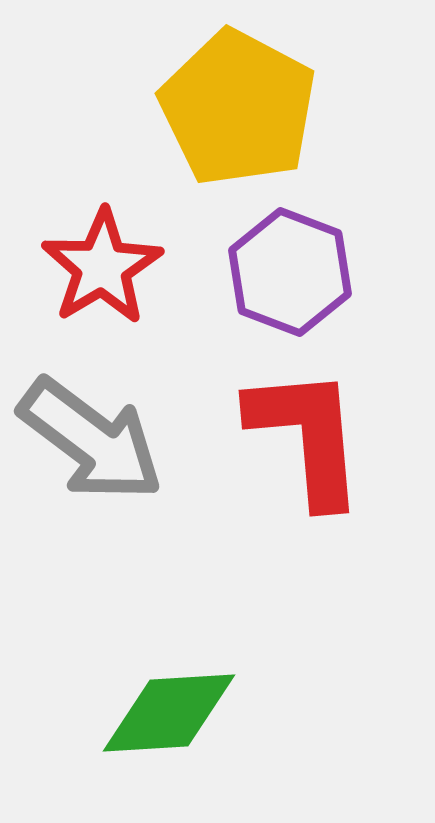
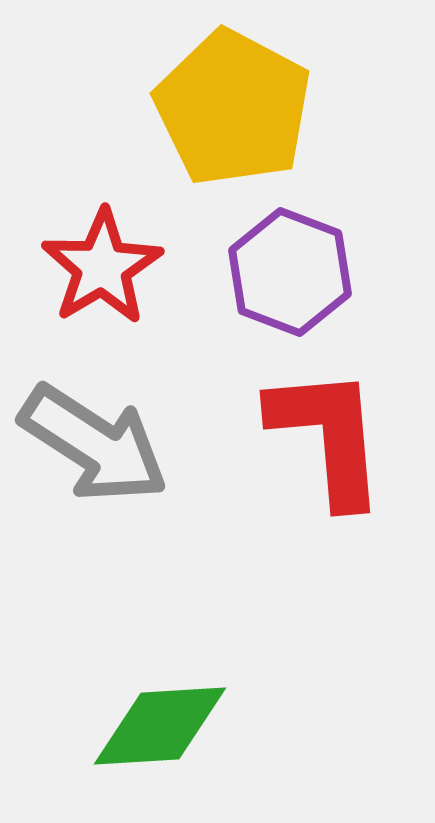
yellow pentagon: moved 5 px left
red L-shape: moved 21 px right
gray arrow: moved 3 px right, 4 px down; rotated 4 degrees counterclockwise
green diamond: moved 9 px left, 13 px down
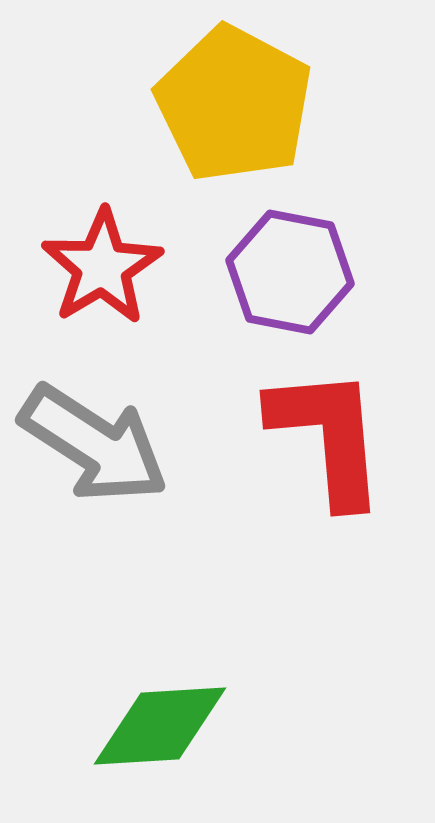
yellow pentagon: moved 1 px right, 4 px up
purple hexagon: rotated 10 degrees counterclockwise
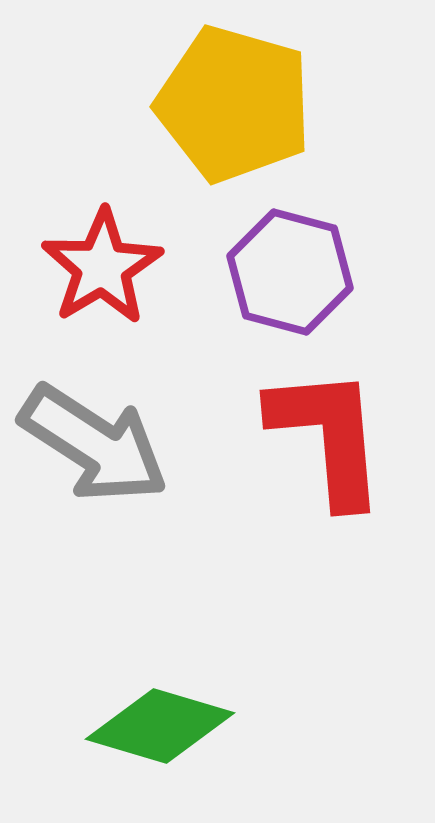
yellow pentagon: rotated 12 degrees counterclockwise
purple hexagon: rotated 4 degrees clockwise
green diamond: rotated 20 degrees clockwise
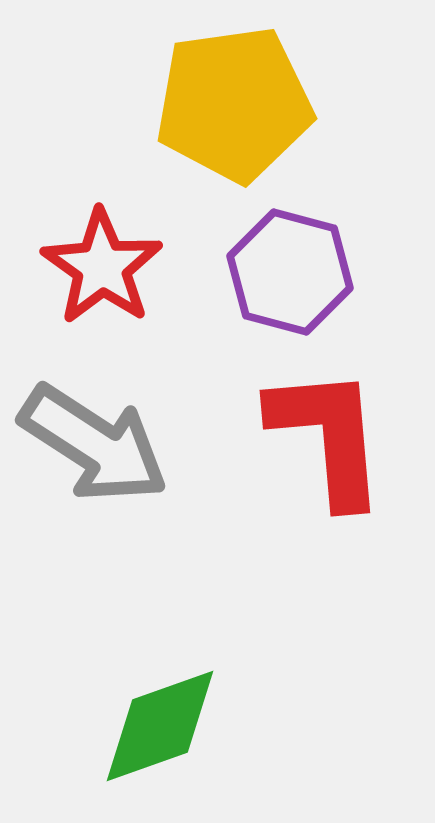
yellow pentagon: rotated 24 degrees counterclockwise
red star: rotated 6 degrees counterclockwise
green diamond: rotated 36 degrees counterclockwise
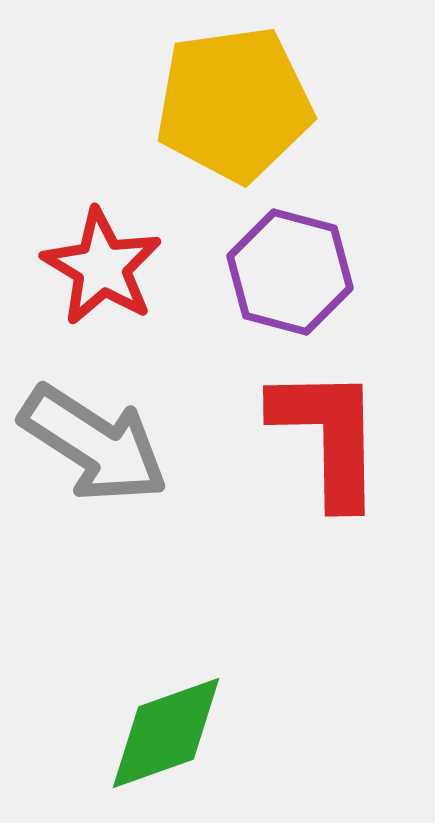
red star: rotated 4 degrees counterclockwise
red L-shape: rotated 4 degrees clockwise
green diamond: moved 6 px right, 7 px down
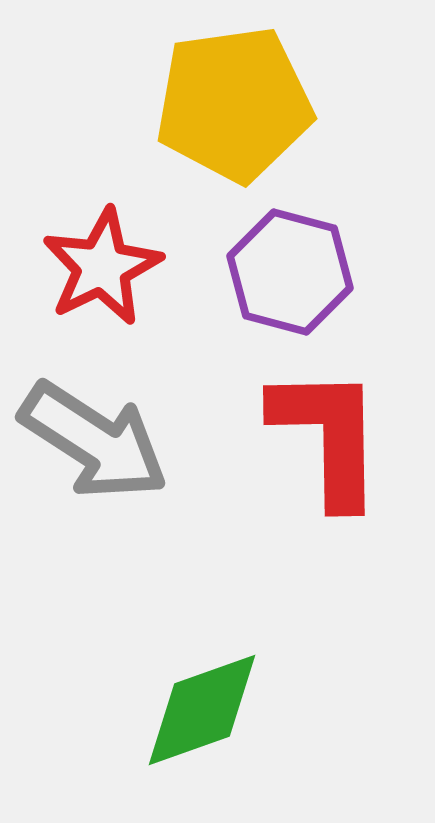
red star: rotated 15 degrees clockwise
gray arrow: moved 3 px up
green diamond: moved 36 px right, 23 px up
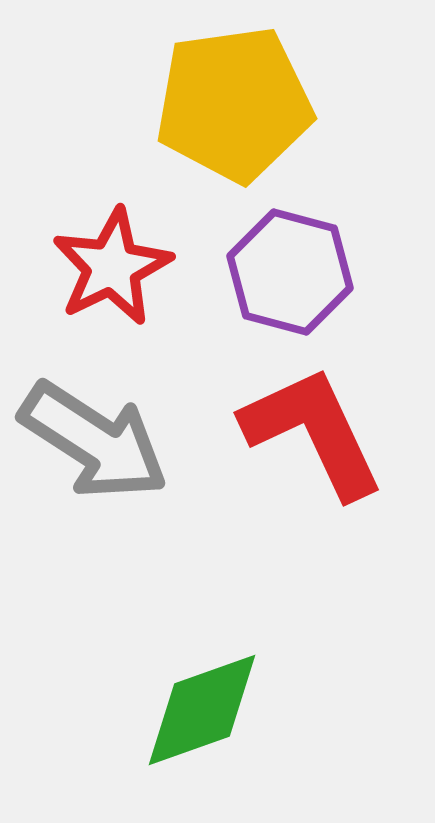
red star: moved 10 px right
red L-shape: moved 15 px left, 4 px up; rotated 24 degrees counterclockwise
